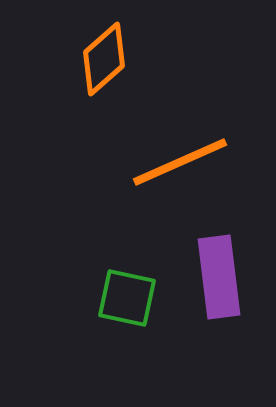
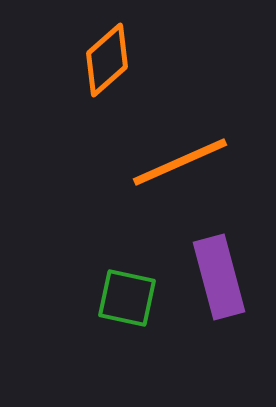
orange diamond: moved 3 px right, 1 px down
purple rectangle: rotated 8 degrees counterclockwise
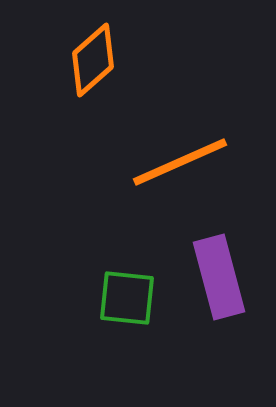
orange diamond: moved 14 px left
green square: rotated 6 degrees counterclockwise
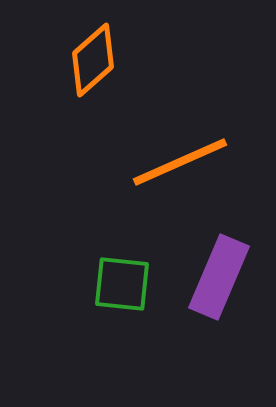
purple rectangle: rotated 38 degrees clockwise
green square: moved 5 px left, 14 px up
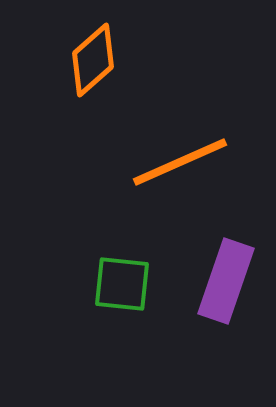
purple rectangle: moved 7 px right, 4 px down; rotated 4 degrees counterclockwise
